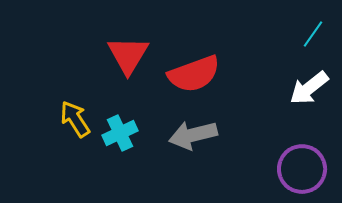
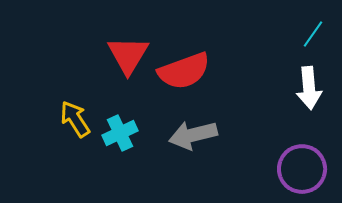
red semicircle: moved 10 px left, 3 px up
white arrow: rotated 57 degrees counterclockwise
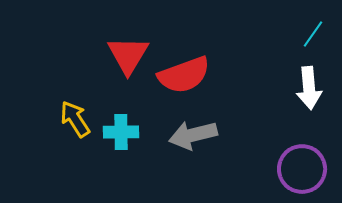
red semicircle: moved 4 px down
cyan cross: moved 1 px right, 1 px up; rotated 24 degrees clockwise
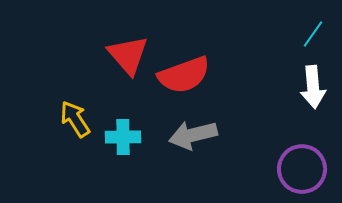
red triangle: rotated 12 degrees counterclockwise
white arrow: moved 4 px right, 1 px up
cyan cross: moved 2 px right, 5 px down
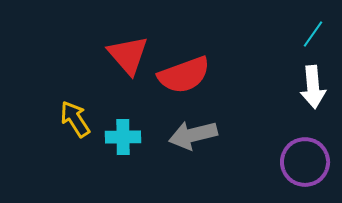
purple circle: moved 3 px right, 7 px up
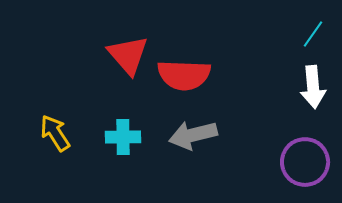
red semicircle: rotated 22 degrees clockwise
yellow arrow: moved 20 px left, 14 px down
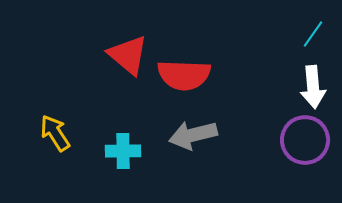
red triangle: rotated 9 degrees counterclockwise
cyan cross: moved 14 px down
purple circle: moved 22 px up
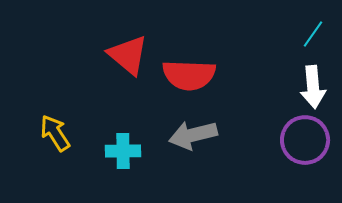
red semicircle: moved 5 px right
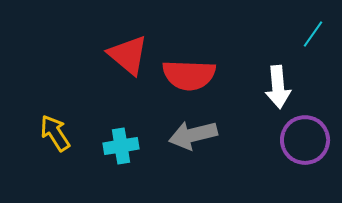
white arrow: moved 35 px left
cyan cross: moved 2 px left, 5 px up; rotated 8 degrees counterclockwise
